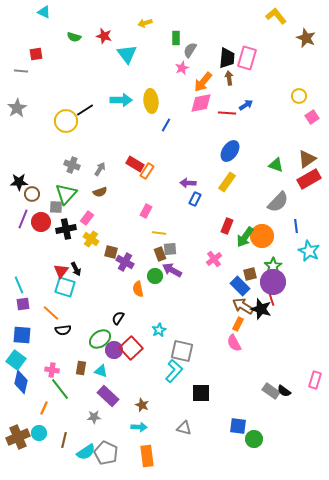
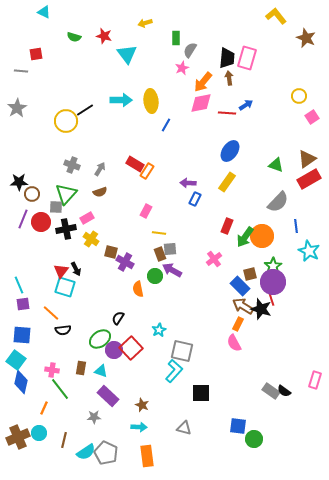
pink rectangle at (87, 218): rotated 24 degrees clockwise
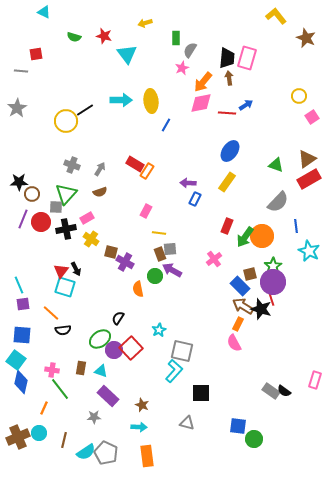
gray triangle at (184, 428): moved 3 px right, 5 px up
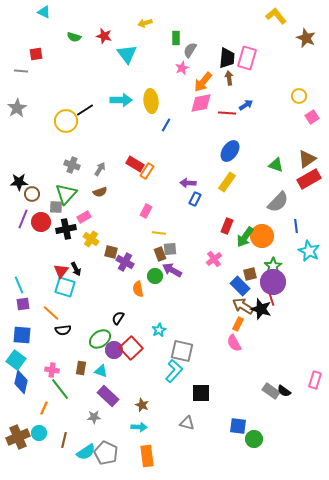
pink rectangle at (87, 218): moved 3 px left, 1 px up
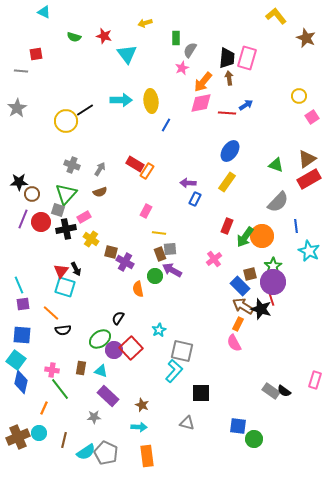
gray square at (56, 207): moved 2 px right, 3 px down; rotated 16 degrees clockwise
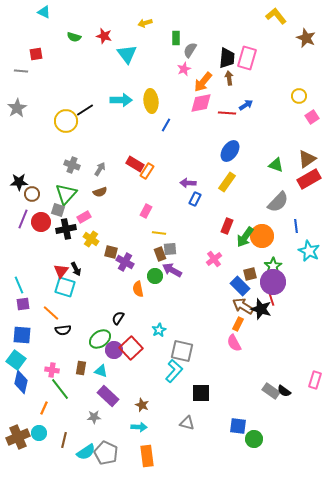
pink star at (182, 68): moved 2 px right, 1 px down
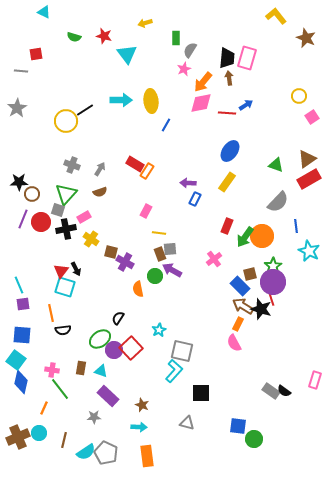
orange line at (51, 313): rotated 36 degrees clockwise
